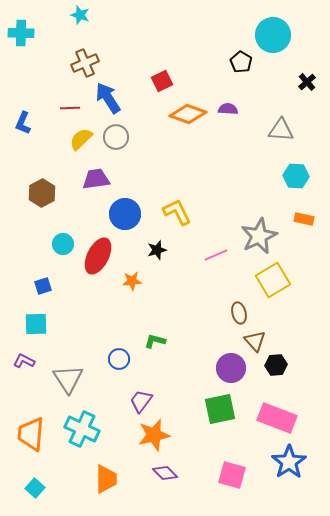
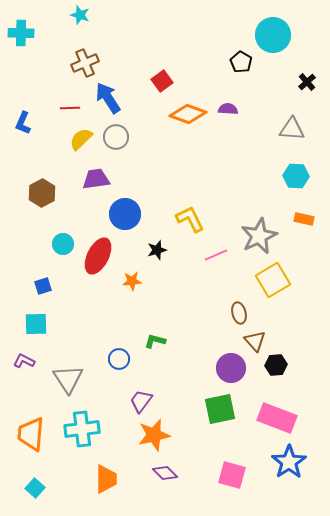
red square at (162, 81): rotated 10 degrees counterclockwise
gray triangle at (281, 130): moved 11 px right, 1 px up
yellow L-shape at (177, 212): moved 13 px right, 7 px down
cyan cross at (82, 429): rotated 32 degrees counterclockwise
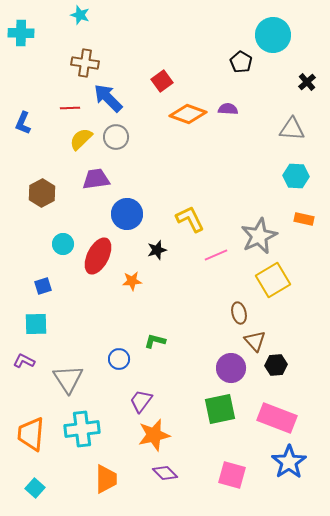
brown cross at (85, 63): rotated 32 degrees clockwise
blue arrow at (108, 98): rotated 12 degrees counterclockwise
blue circle at (125, 214): moved 2 px right
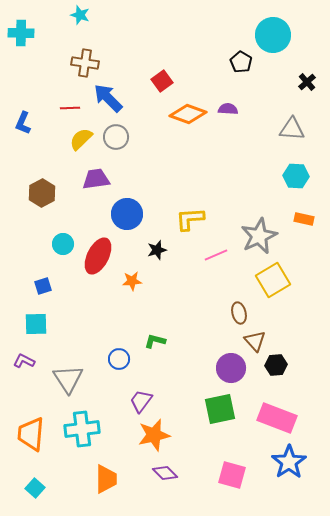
yellow L-shape at (190, 219): rotated 68 degrees counterclockwise
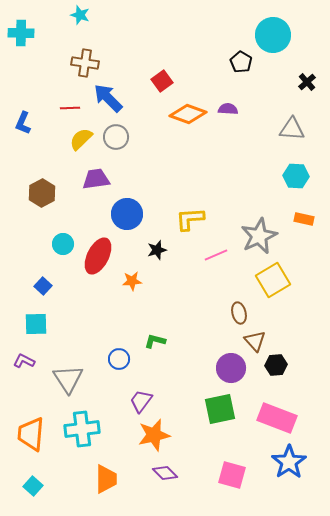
blue square at (43, 286): rotated 30 degrees counterclockwise
cyan square at (35, 488): moved 2 px left, 2 px up
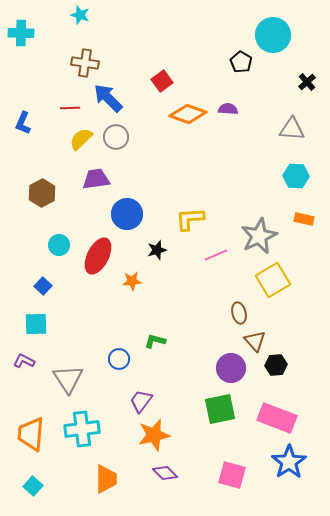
cyan circle at (63, 244): moved 4 px left, 1 px down
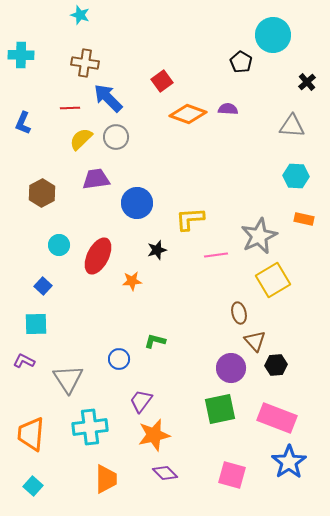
cyan cross at (21, 33): moved 22 px down
gray triangle at (292, 129): moved 3 px up
blue circle at (127, 214): moved 10 px right, 11 px up
pink line at (216, 255): rotated 15 degrees clockwise
cyan cross at (82, 429): moved 8 px right, 2 px up
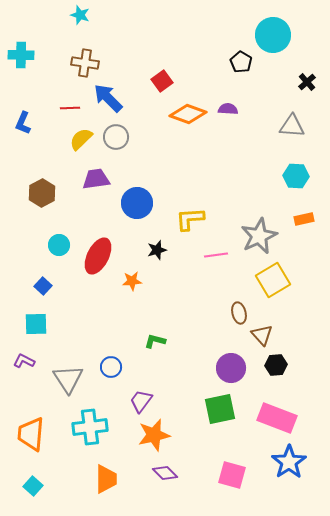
orange rectangle at (304, 219): rotated 24 degrees counterclockwise
brown triangle at (255, 341): moved 7 px right, 6 px up
blue circle at (119, 359): moved 8 px left, 8 px down
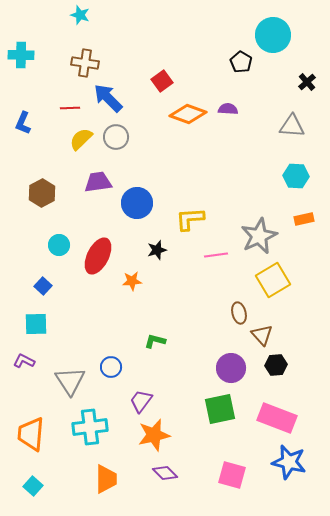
purple trapezoid at (96, 179): moved 2 px right, 3 px down
gray triangle at (68, 379): moved 2 px right, 2 px down
blue star at (289, 462): rotated 24 degrees counterclockwise
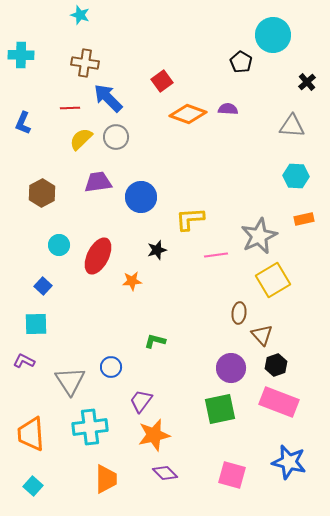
blue circle at (137, 203): moved 4 px right, 6 px up
brown ellipse at (239, 313): rotated 20 degrees clockwise
black hexagon at (276, 365): rotated 15 degrees counterclockwise
pink rectangle at (277, 418): moved 2 px right, 16 px up
orange trapezoid at (31, 434): rotated 9 degrees counterclockwise
